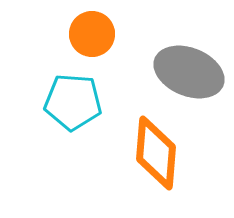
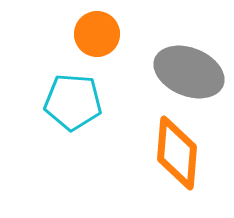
orange circle: moved 5 px right
orange diamond: moved 21 px right
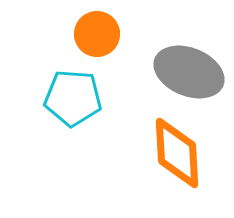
cyan pentagon: moved 4 px up
orange diamond: rotated 8 degrees counterclockwise
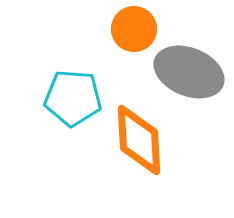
orange circle: moved 37 px right, 5 px up
orange diamond: moved 38 px left, 13 px up
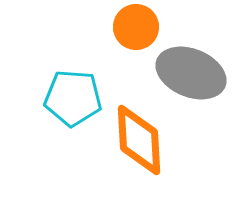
orange circle: moved 2 px right, 2 px up
gray ellipse: moved 2 px right, 1 px down
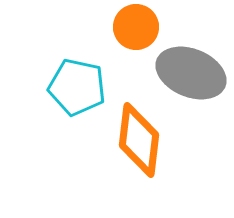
cyan pentagon: moved 4 px right, 11 px up; rotated 8 degrees clockwise
orange diamond: rotated 10 degrees clockwise
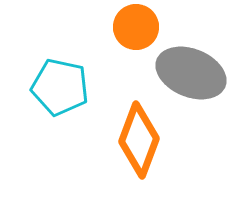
cyan pentagon: moved 17 px left
orange diamond: rotated 14 degrees clockwise
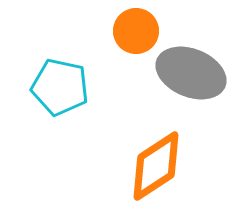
orange circle: moved 4 px down
orange diamond: moved 17 px right, 26 px down; rotated 36 degrees clockwise
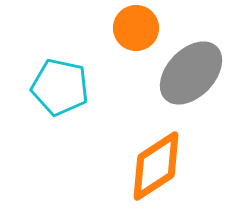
orange circle: moved 3 px up
gray ellipse: rotated 68 degrees counterclockwise
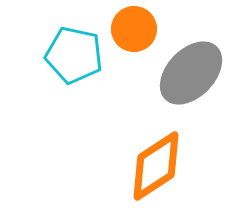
orange circle: moved 2 px left, 1 px down
cyan pentagon: moved 14 px right, 32 px up
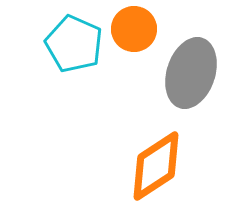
cyan pentagon: moved 11 px up; rotated 12 degrees clockwise
gray ellipse: rotated 26 degrees counterclockwise
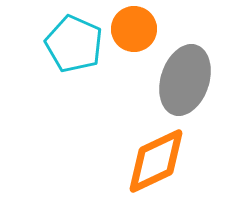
gray ellipse: moved 6 px left, 7 px down
orange diamond: moved 5 px up; rotated 8 degrees clockwise
